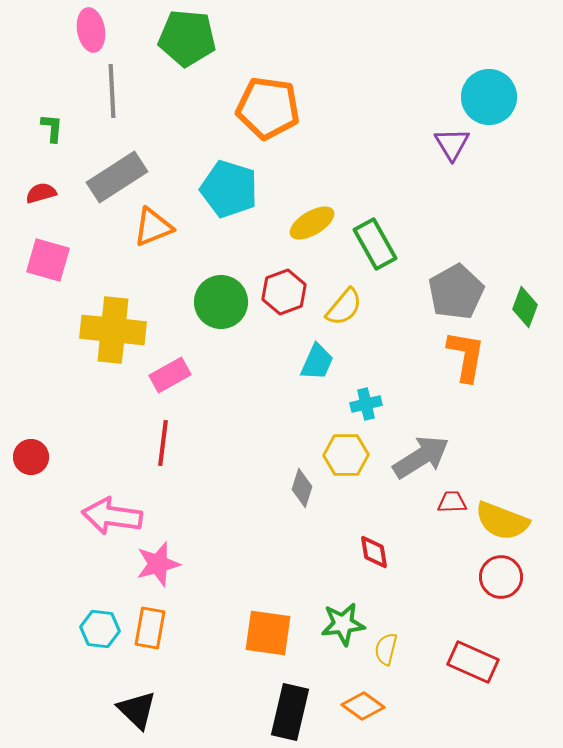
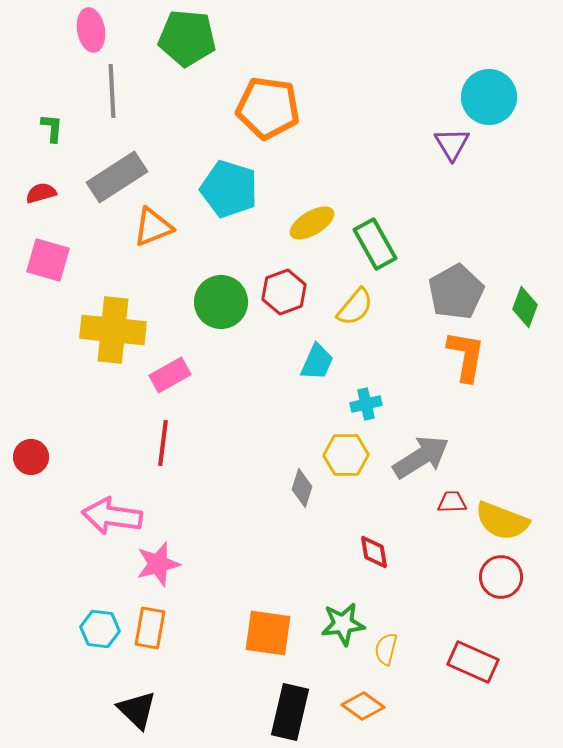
yellow semicircle at (344, 307): moved 11 px right
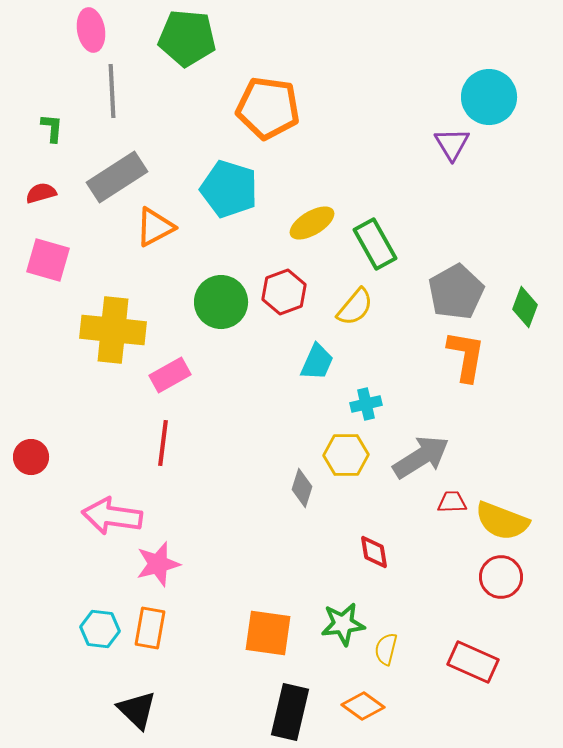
orange triangle at (153, 227): moved 2 px right; rotated 6 degrees counterclockwise
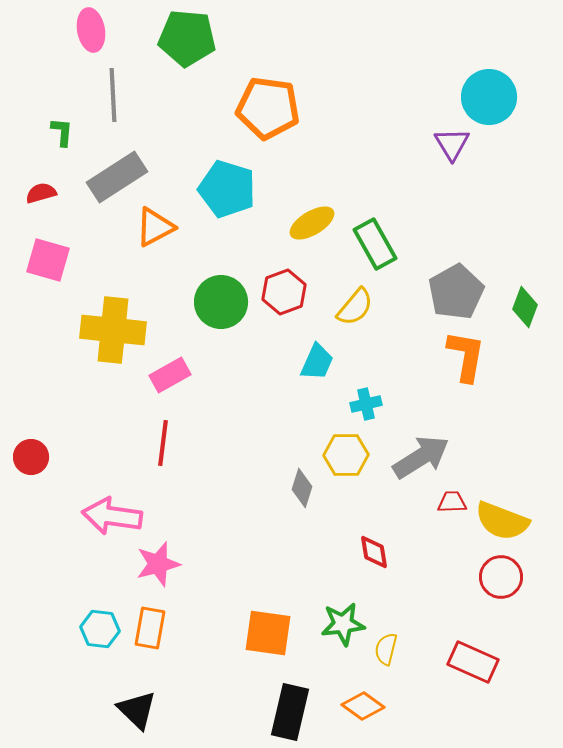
gray line at (112, 91): moved 1 px right, 4 px down
green L-shape at (52, 128): moved 10 px right, 4 px down
cyan pentagon at (229, 189): moved 2 px left
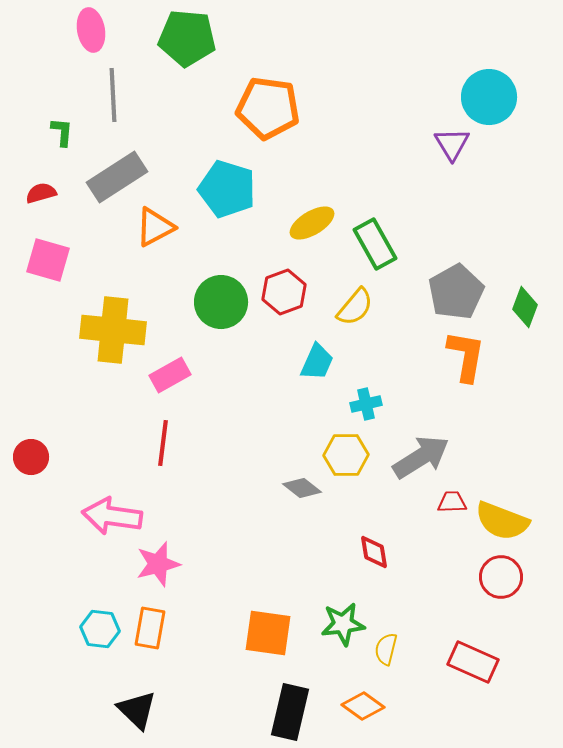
gray diamond at (302, 488): rotated 69 degrees counterclockwise
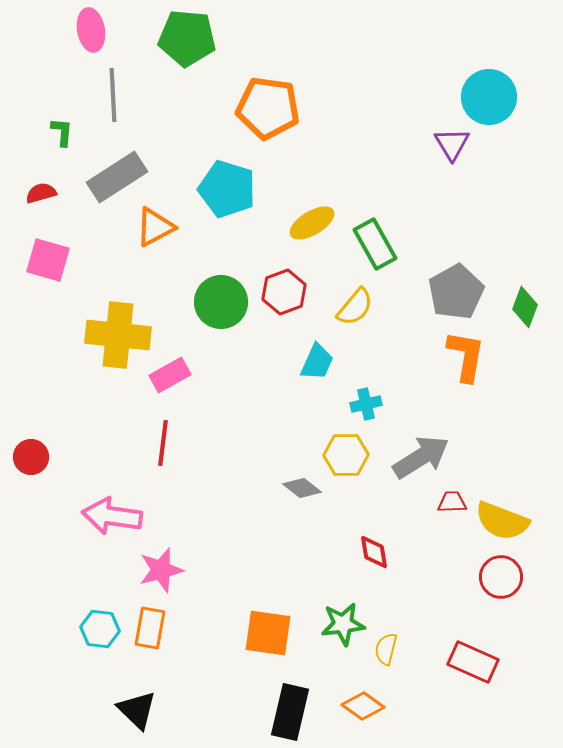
yellow cross at (113, 330): moved 5 px right, 5 px down
pink star at (158, 564): moved 3 px right, 6 px down
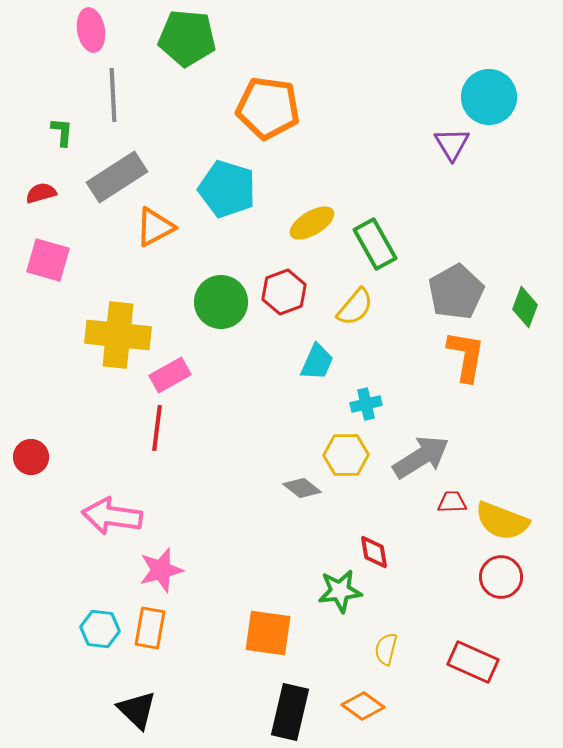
red line at (163, 443): moved 6 px left, 15 px up
green star at (343, 624): moved 3 px left, 33 px up
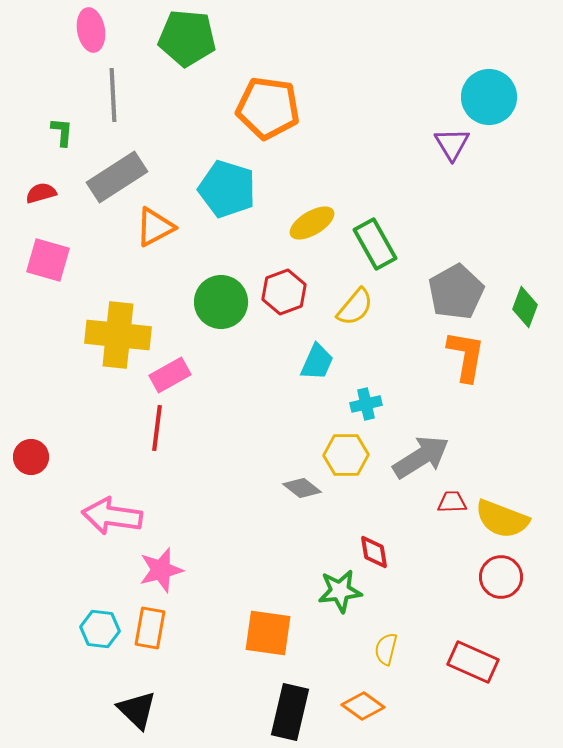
yellow semicircle at (502, 521): moved 2 px up
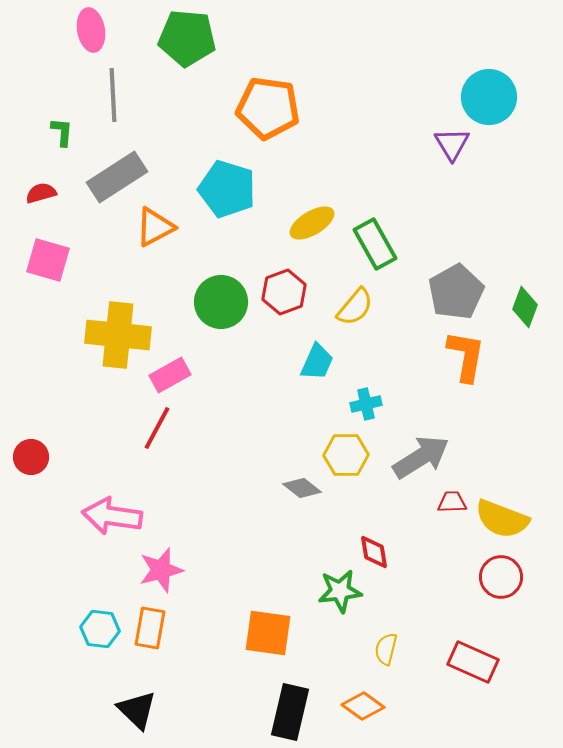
red line at (157, 428): rotated 21 degrees clockwise
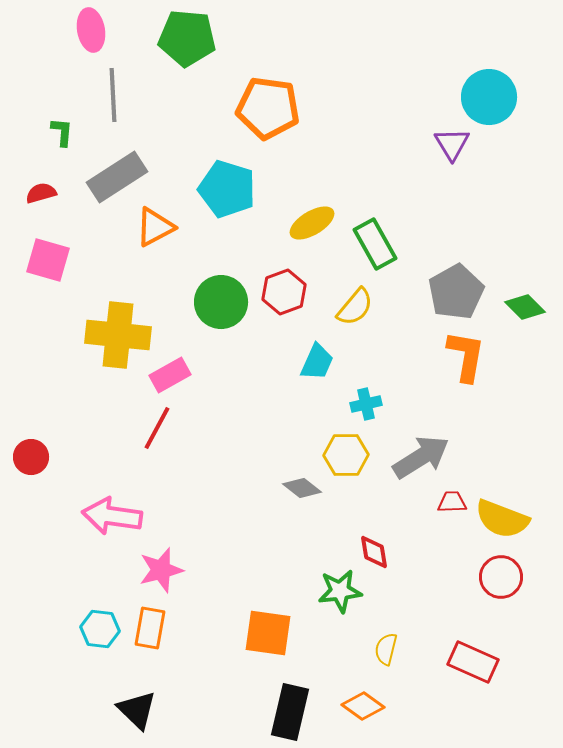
green diamond at (525, 307): rotated 66 degrees counterclockwise
